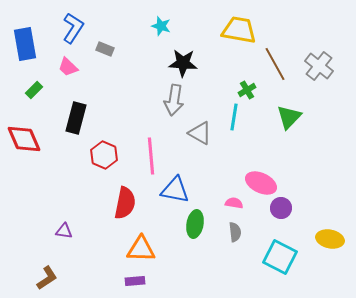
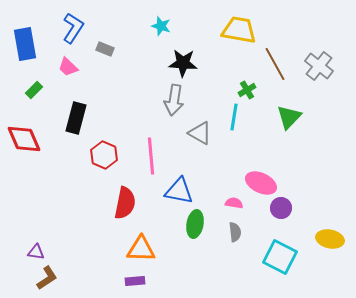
blue triangle: moved 4 px right, 1 px down
purple triangle: moved 28 px left, 21 px down
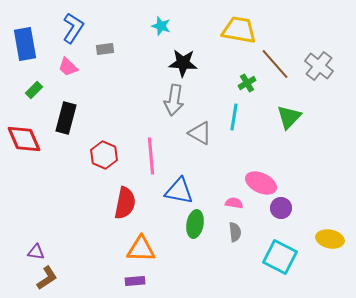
gray rectangle: rotated 30 degrees counterclockwise
brown line: rotated 12 degrees counterclockwise
green cross: moved 7 px up
black rectangle: moved 10 px left
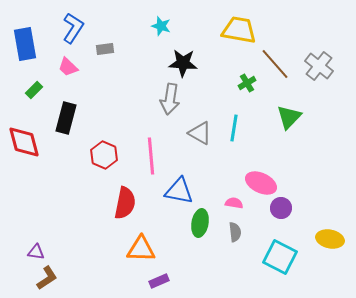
gray arrow: moved 4 px left, 1 px up
cyan line: moved 11 px down
red diamond: moved 3 px down; rotated 9 degrees clockwise
green ellipse: moved 5 px right, 1 px up
purple rectangle: moved 24 px right; rotated 18 degrees counterclockwise
